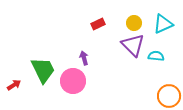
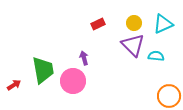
green trapezoid: rotated 16 degrees clockwise
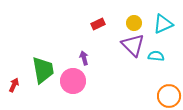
red arrow: rotated 32 degrees counterclockwise
